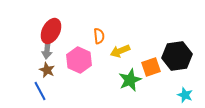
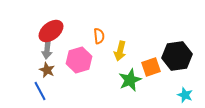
red ellipse: rotated 25 degrees clockwise
yellow arrow: rotated 54 degrees counterclockwise
pink hexagon: rotated 20 degrees clockwise
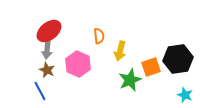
red ellipse: moved 2 px left
black hexagon: moved 1 px right, 3 px down
pink hexagon: moved 1 px left, 4 px down; rotated 20 degrees counterclockwise
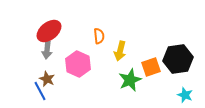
brown star: moved 9 px down
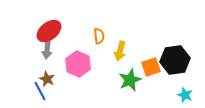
black hexagon: moved 3 px left, 1 px down
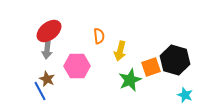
black hexagon: rotated 24 degrees clockwise
pink hexagon: moved 1 px left, 2 px down; rotated 25 degrees counterclockwise
